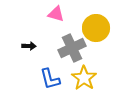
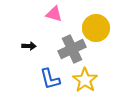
pink triangle: moved 2 px left
gray cross: moved 1 px down
yellow star: moved 1 px right, 2 px down
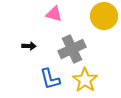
yellow circle: moved 8 px right, 12 px up
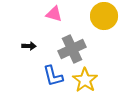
blue L-shape: moved 3 px right, 3 px up
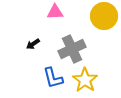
pink triangle: moved 1 px right, 2 px up; rotated 18 degrees counterclockwise
black arrow: moved 4 px right, 2 px up; rotated 144 degrees clockwise
blue L-shape: moved 2 px down
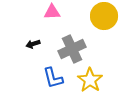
pink triangle: moved 3 px left
black arrow: rotated 16 degrees clockwise
yellow star: moved 5 px right
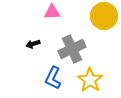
blue L-shape: rotated 40 degrees clockwise
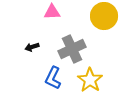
black arrow: moved 1 px left, 3 px down
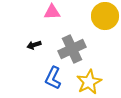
yellow circle: moved 1 px right
black arrow: moved 2 px right, 2 px up
yellow star: moved 1 px left, 2 px down; rotated 10 degrees clockwise
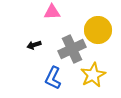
yellow circle: moved 7 px left, 14 px down
yellow star: moved 4 px right, 7 px up
